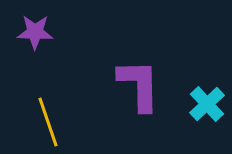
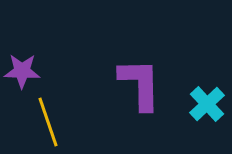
purple star: moved 13 px left, 39 px down
purple L-shape: moved 1 px right, 1 px up
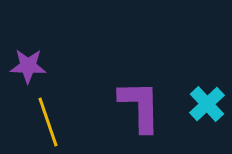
purple star: moved 6 px right, 5 px up
purple L-shape: moved 22 px down
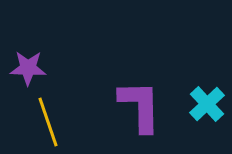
purple star: moved 2 px down
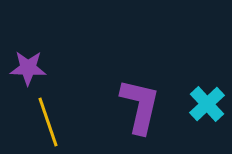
purple L-shape: rotated 14 degrees clockwise
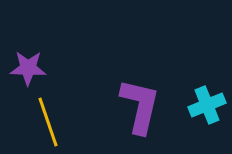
cyan cross: moved 1 px down; rotated 21 degrees clockwise
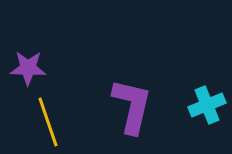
purple L-shape: moved 8 px left
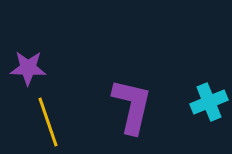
cyan cross: moved 2 px right, 3 px up
